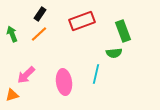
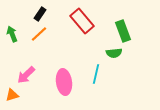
red rectangle: rotated 70 degrees clockwise
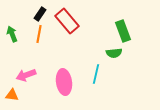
red rectangle: moved 15 px left
orange line: rotated 36 degrees counterclockwise
pink arrow: rotated 24 degrees clockwise
orange triangle: rotated 24 degrees clockwise
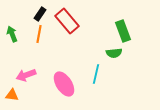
pink ellipse: moved 2 px down; rotated 25 degrees counterclockwise
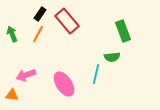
orange line: moved 1 px left; rotated 18 degrees clockwise
green semicircle: moved 2 px left, 4 px down
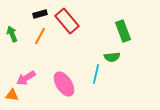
black rectangle: rotated 40 degrees clockwise
orange line: moved 2 px right, 2 px down
pink arrow: moved 3 px down; rotated 12 degrees counterclockwise
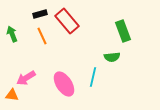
orange line: moved 2 px right; rotated 54 degrees counterclockwise
cyan line: moved 3 px left, 3 px down
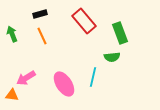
red rectangle: moved 17 px right
green rectangle: moved 3 px left, 2 px down
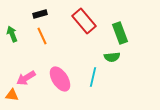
pink ellipse: moved 4 px left, 5 px up
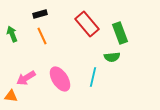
red rectangle: moved 3 px right, 3 px down
orange triangle: moved 1 px left, 1 px down
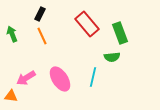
black rectangle: rotated 48 degrees counterclockwise
